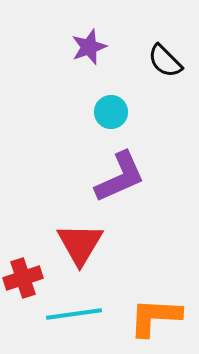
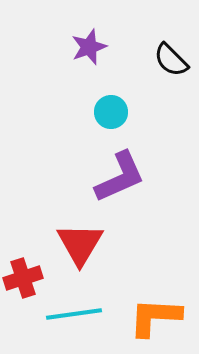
black semicircle: moved 6 px right, 1 px up
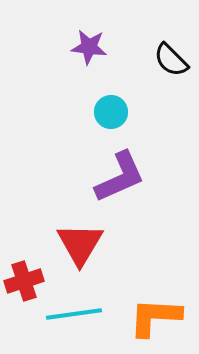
purple star: rotated 27 degrees clockwise
red cross: moved 1 px right, 3 px down
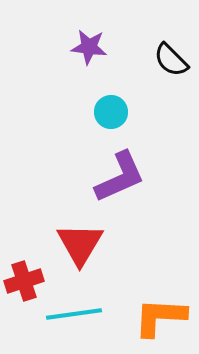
orange L-shape: moved 5 px right
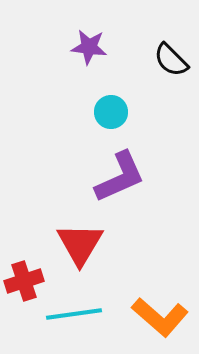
orange L-shape: rotated 142 degrees counterclockwise
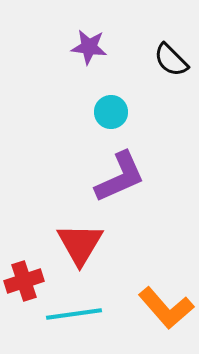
orange L-shape: moved 6 px right, 9 px up; rotated 8 degrees clockwise
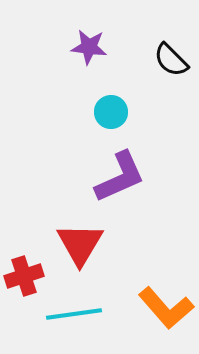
red cross: moved 5 px up
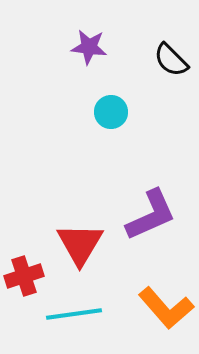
purple L-shape: moved 31 px right, 38 px down
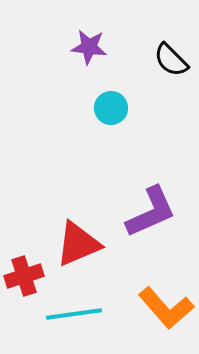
cyan circle: moved 4 px up
purple L-shape: moved 3 px up
red triangle: moved 2 px left; rotated 36 degrees clockwise
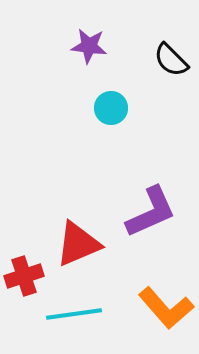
purple star: moved 1 px up
